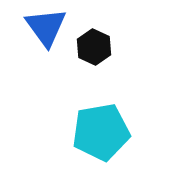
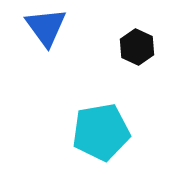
black hexagon: moved 43 px right
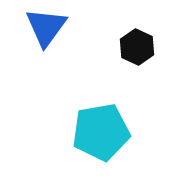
blue triangle: rotated 12 degrees clockwise
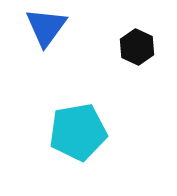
cyan pentagon: moved 23 px left
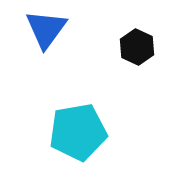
blue triangle: moved 2 px down
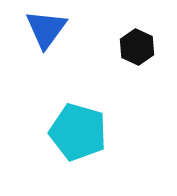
cyan pentagon: rotated 26 degrees clockwise
